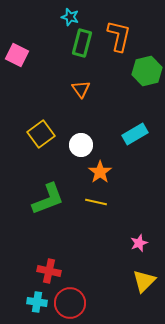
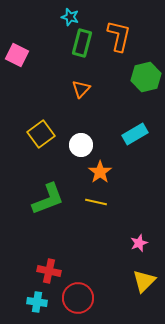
green hexagon: moved 1 px left, 6 px down
orange triangle: rotated 18 degrees clockwise
red circle: moved 8 px right, 5 px up
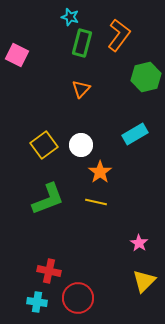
orange L-shape: moved 1 px up; rotated 24 degrees clockwise
yellow square: moved 3 px right, 11 px down
pink star: rotated 18 degrees counterclockwise
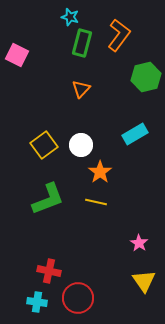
yellow triangle: rotated 20 degrees counterclockwise
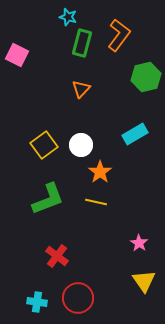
cyan star: moved 2 px left
red cross: moved 8 px right, 15 px up; rotated 25 degrees clockwise
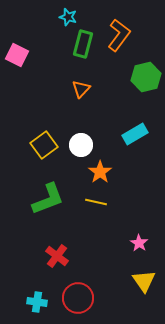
green rectangle: moved 1 px right, 1 px down
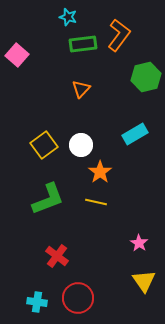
green rectangle: rotated 68 degrees clockwise
pink square: rotated 15 degrees clockwise
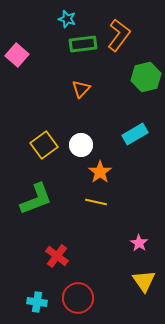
cyan star: moved 1 px left, 2 px down
green L-shape: moved 12 px left
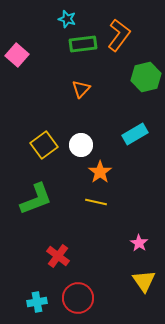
red cross: moved 1 px right
cyan cross: rotated 18 degrees counterclockwise
